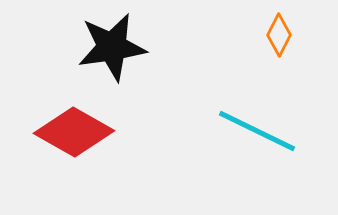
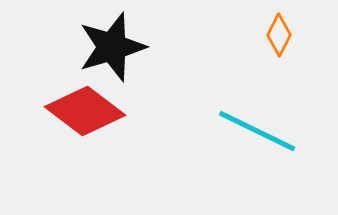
black star: rotated 8 degrees counterclockwise
red diamond: moved 11 px right, 21 px up; rotated 8 degrees clockwise
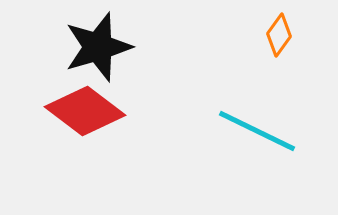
orange diamond: rotated 9 degrees clockwise
black star: moved 14 px left
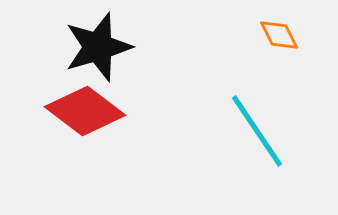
orange diamond: rotated 63 degrees counterclockwise
cyan line: rotated 30 degrees clockwise
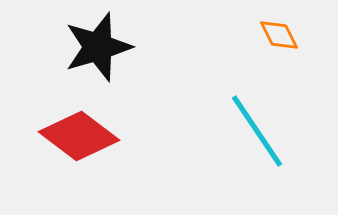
red diamond: moved 6 px left, 25 px down
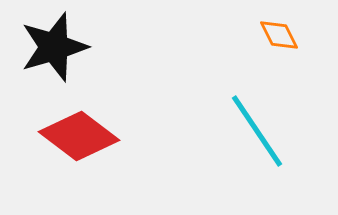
black star: moved 44 px left
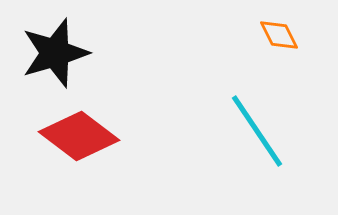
black star: moved 1 px right, 6 px down
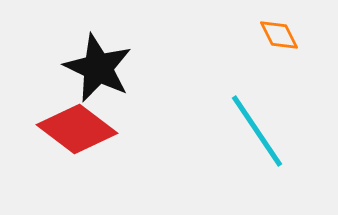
black star: moved 43 px right, 15 px down; rotated 30 degrees counterclockwise
red diamond: moved 2 px left, 7 px up
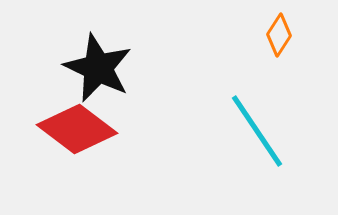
orange diamond: rotated 60 degrees clockwise
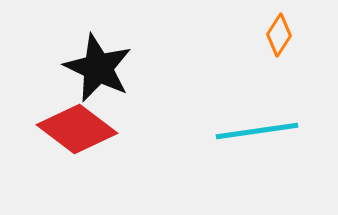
cyan line: rotated 64 degrees counterclockwise
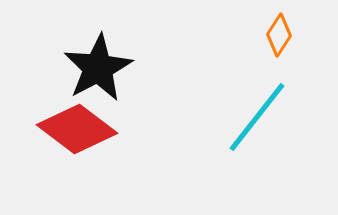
black star: rotated 18 degrees clockwise
cyan line: moved 14 px up; rotated 44 degrees counterclockwise
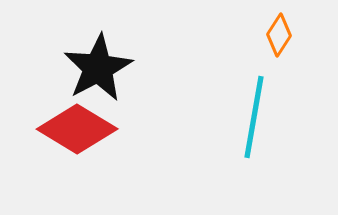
cyan line: moved 3 px left; rotated 28 degrees counterclockwise
red diamond: rotated 6 degrees counterclockwise
